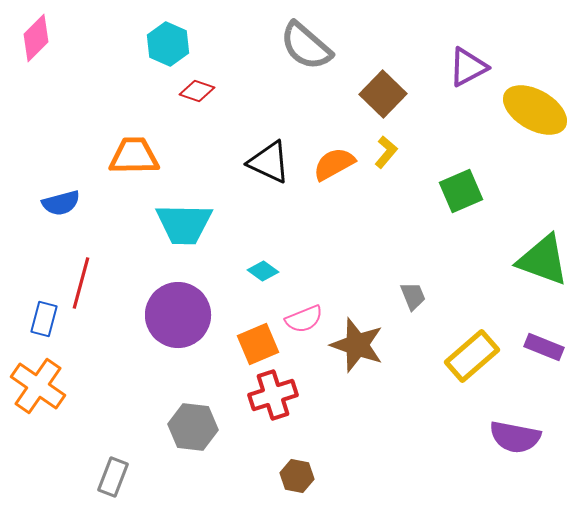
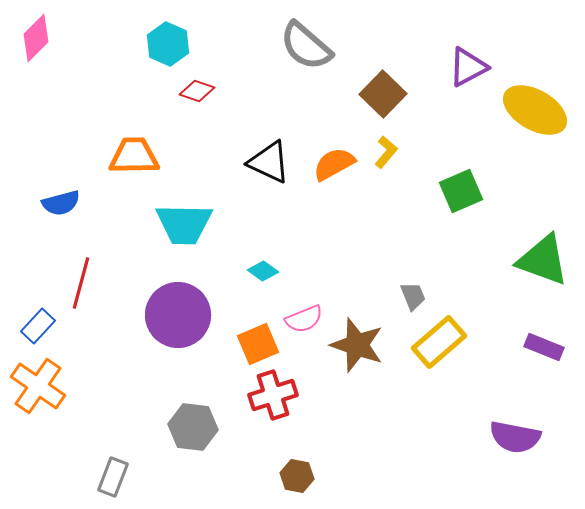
blue rectangle: moved 6 px left, 7 px down; rotated 28 degrees clockwise
yellow rectangle: moved 33 px left, 14 px up
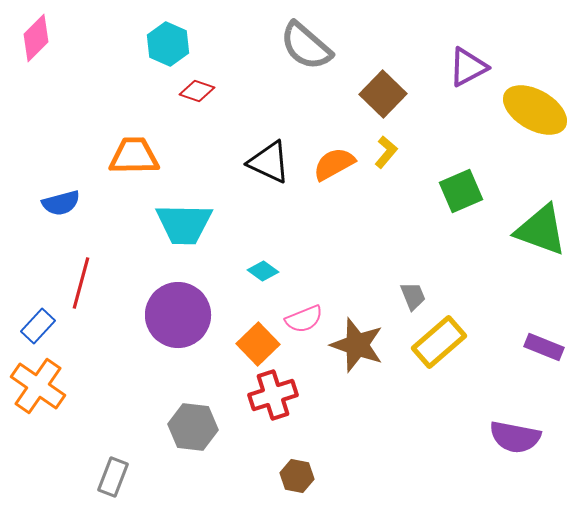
green triangle: moved 2 px left, 30 px up
orange square: rotated 21 degrees counterclockwise
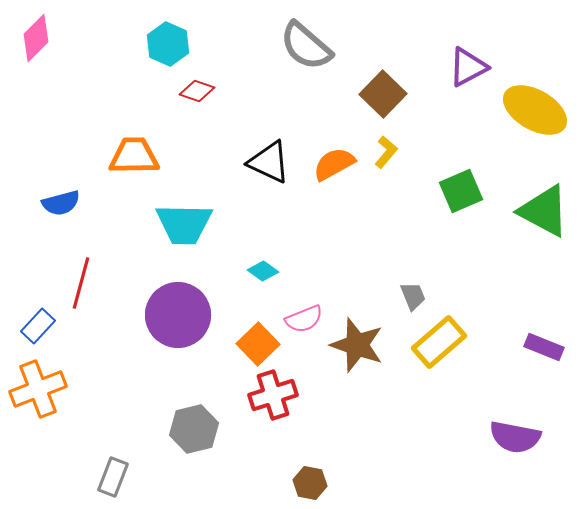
green triangle: moved 3 px right, 19 px up; rotated 8 degrees clockwise
orange cross: moved 3 px down; rotated 34 degrees clockwise
gray hexagon: moved 1 px right, 2 px down; rotated 21 degrees counterclockwise
brown hexagon: moved 13 px right, 7 px down
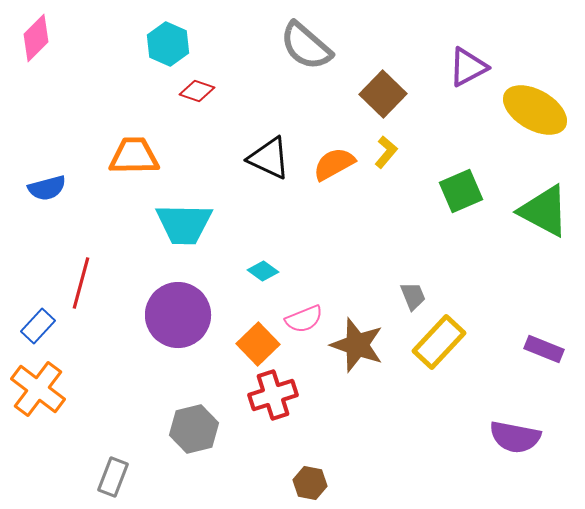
black triangle: moved 4 px up
blue semicircle: moved 14 px left, 15 px up
yellow rectangle: rotated 6 degrees counterclockwise
purple rectangle: moved 2 px down
orange cross: rotated 32 degrees counterclockwise
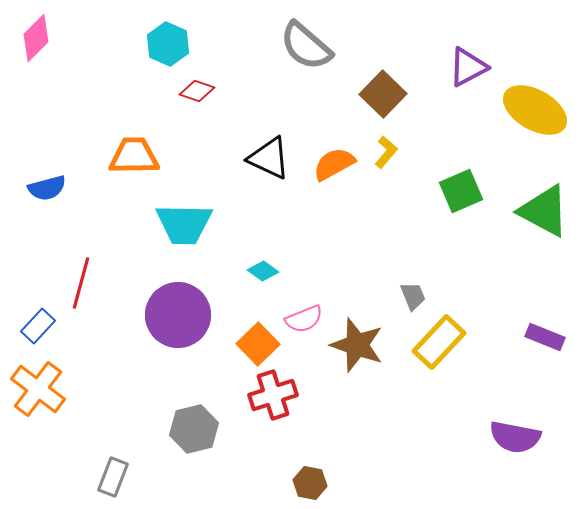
purple rectangle: moved 1 px right, 12 px up
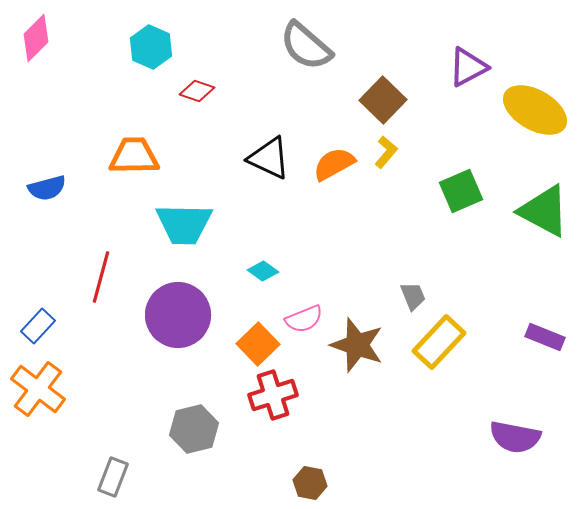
cyan hexagon: moved 17 px left, 3 px down
brown square: moved 6 px down
red line: moved 20 px right, 6 px up
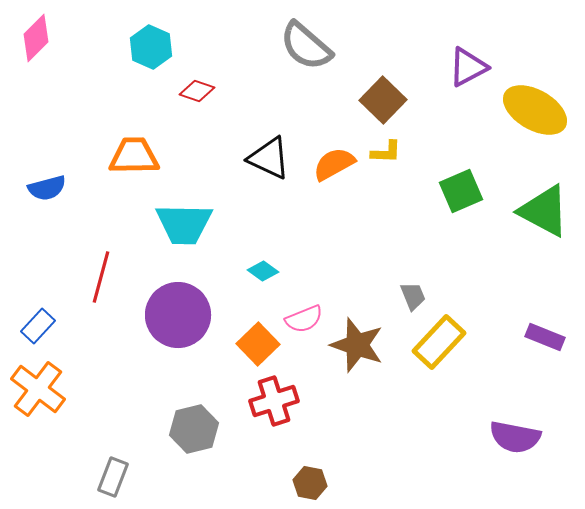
yellow L-shape: rotated 52 degrees clockwise
red cross: moved 1 px right, 6 px down
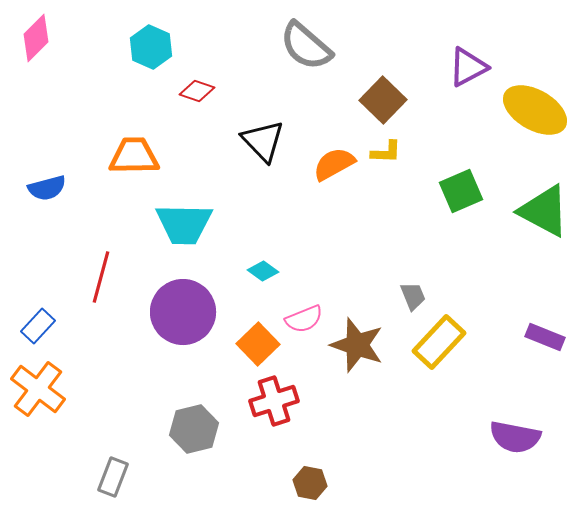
black triangle: moved 6 px left, 17 px up; rotated 21 degrees clockwise
purple circle: moved 5 px right, 3 px up
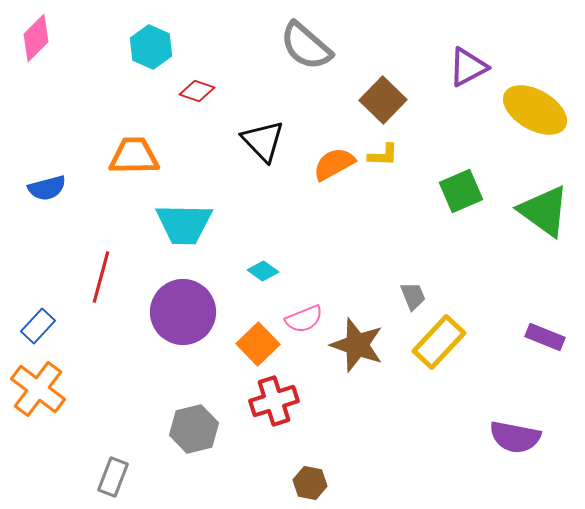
yellow L-shape: moved 3 px left, 3 px down
green triangle: rotated 8 degrees clockwise
